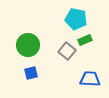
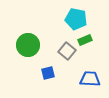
blue square: moved 17 px right
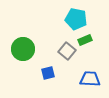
green circle: moved 5 px left, 4 px down
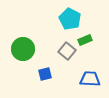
cyan pentagon: moved 6 px left; rotated 15 degrees clockwise
blue square: moved 3 px left, 1 px down
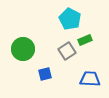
gray square: rotated 18 degrees clockwise
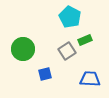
cyan pentagon: moved 2 px up
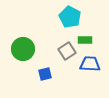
green rectangle: rotated 24 degrees clockwise
blue trapezoid: moved 15 px up
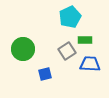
cyan pentagon: rotated 20 degrees clockwise
